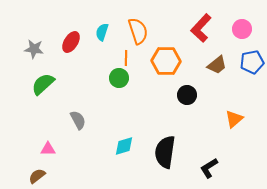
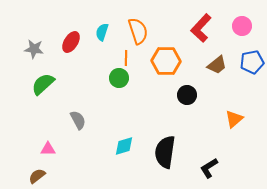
pink circle: moved 3 px up
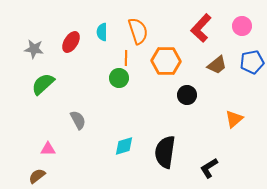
cyan semicircle: rotated 18 degrees counterclockwise
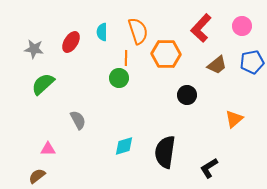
orange hexagon: moved 7 px up
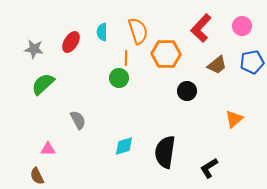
black circle: moved 4 px up
brown semicircle: rotated 78 degrees counterclockwise
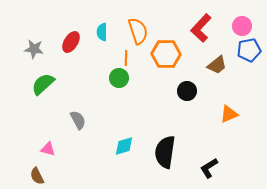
blue pentagon: moved 3 px left, 12 px up
orange triangle: moved 5 px left, 5 px up; rotated 18 degrees clockwise
pink triangle: rotated 14 degrees clockwise
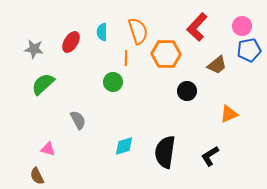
red L-shape: moved 4 px left, 1 px up
green circle: moved 6 px left, 4 px down
black L-shape: moved 1 px right, 12 px up
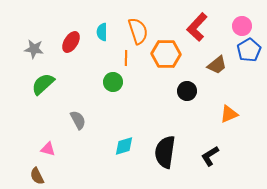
blue pentagon: rotated 20 degrees counterclockwise
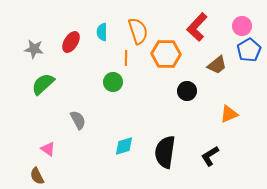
pink triangle: rotated 21 degrees clockwise
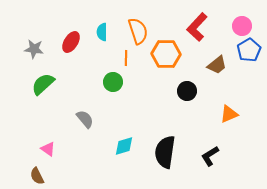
gray semicircle: moved 7 px right, 1 px up; rotated 12 degrees counterclockwise
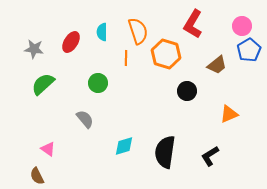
red L-shape: moved 4 px left, 3 px up; rotated 12 degrees counterclockwise
orange hexagon: rotated 16 degrees clockwise
green circle: moved 15 px left, 1 px down
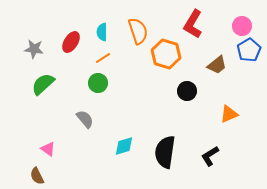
orange line: moved 23 px left; rotated 56 degrees clockwise
